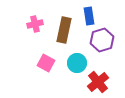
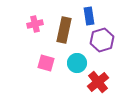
pink square: rotated 12 degrees counterclockwise
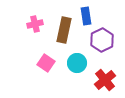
blue rectangle: moved 3 px left
purple hexagon: rotated 10 degrees counterclockwise
pink square: rotated 18 degrees clockwise
red cross: moved 7 px right, 2 px up
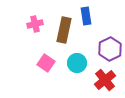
purple hexagon: moved 8 px right, 9 px down
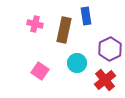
pink cross: rotated 28 degrees clockwise
pink square: moved 6 px left, 8 px down
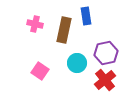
purple hexagon: moved 4 px left, 4 px down; rotated 15 degrees clockwise
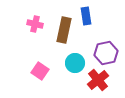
cyan circle: moved 2 px left
red cross: moved 7 px left
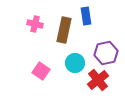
pink square: moved 1 px right
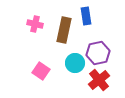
purple hexagon: moved 8 px left
red cross: moved 1 px right
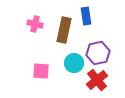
cyan circle: moved 1 px left
pink square: rotated 30 degrees counterclockwise
red cross: moved 2 px left
